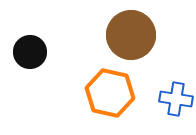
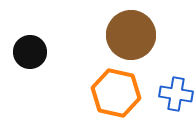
orange hexagon: moved 6 px right
blue cross: moved 5 px up
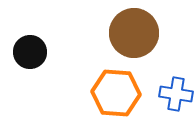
brown circle: moved 3 px right, 2 px up
orange hexagon: rotated 9 degrees counterclockwise
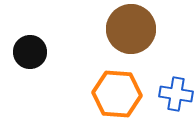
brown circle: moved 3 px left, 4 px up
orange hexagon: moved 1 px right, 1 px down
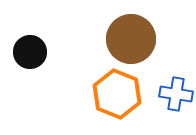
brown circle: moved 10 px down
orange hexagon: rotated 18 degrees clockwise
